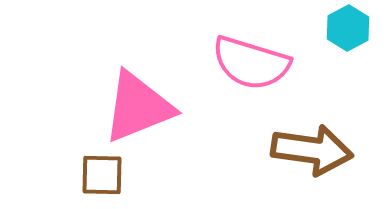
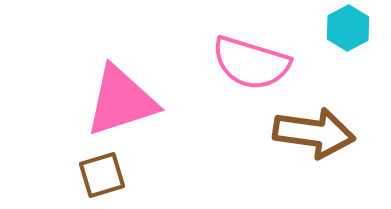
pink triangle: moved 17 px left, 6 px up; rotated 4 degrees clockwise
brown arrow: moved 2 px right, 17 px up
brown square: rotated 18 degrees counterclockwise
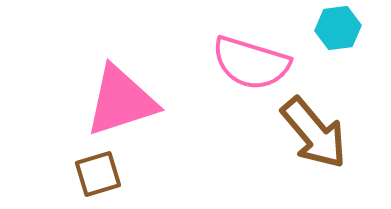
cyan hexagon: moved 10 px left; rotated 21 degrees clockwise
brown arrow: rotated 42 degrees clockwise
brown square: moved 4 px left, 1 px up
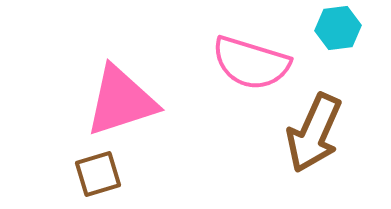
brown arrow: rotated 64 degrees clockwise
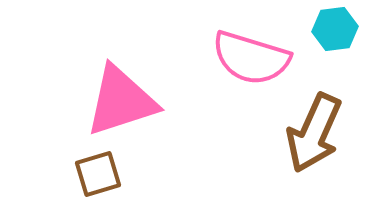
cyan hexagon: moved 3 px left, 1 px down
pink semicircle: moved 5 px up
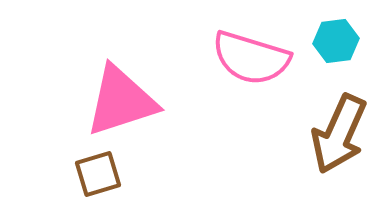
cyan hexagon: moved 1 px right, 12 px down
brown arrow: moved 25 px right, 1 px down
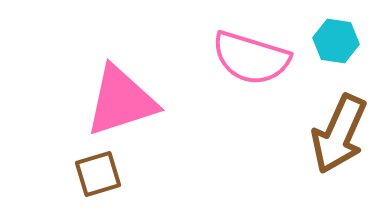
cyan hexagon: rotated 15 degrees clockwise
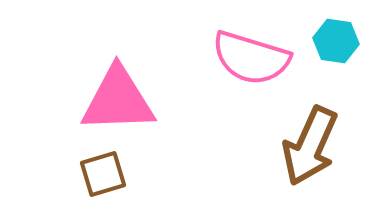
pink triangle: moved 3 px left, 1 px up; rotated 16 degrees clockwise
brown arrow: moved 29 px left, 12 px down
brown square: moved 5 px right
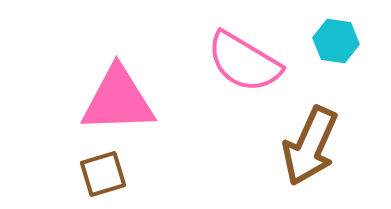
pink semicircle: moved 7 px left, 4 px down; rotated 14 degrees clockwise
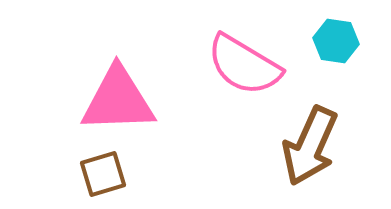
pink semicircle: moved 3 px down
